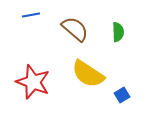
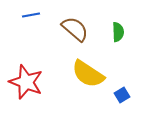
red star: moved 7 px left
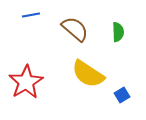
red star: rotated 20 degrees clockwise
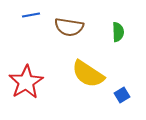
brown semicircle: moved 6 px left, 2 px up; rotated 148 degrees clockwise
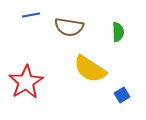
yellow semicircle: moved 2 px right, 5 px up
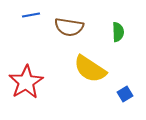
blue square: moved 3 px right, 1 px up
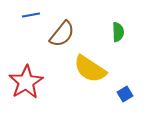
brown semicircle: moved 7 px left, 7 px down; rotated 60 degrees counterclockwise
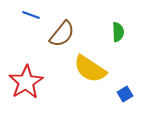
blue line: rotated 30 degrees clockwise
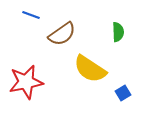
brown semicircle: rotated 16 degrees clockwise
red star: rotated 20 degrees clockwise
blue square: moved 2 px left, 1 px up
